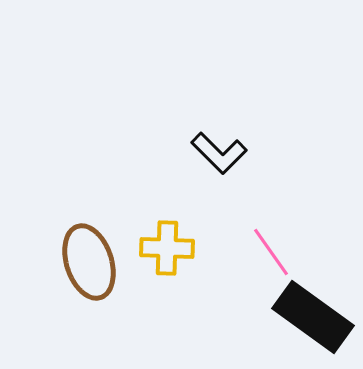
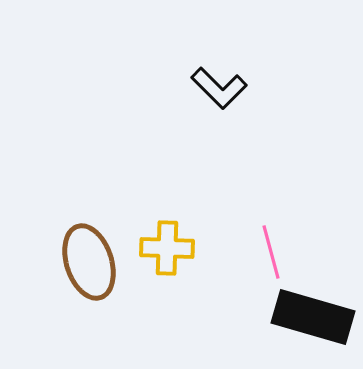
black L-shape: moved 65 px up
pink line: rotated 20 degrees clockwise
black rectangle: rotated 20 degrees counterclockwise
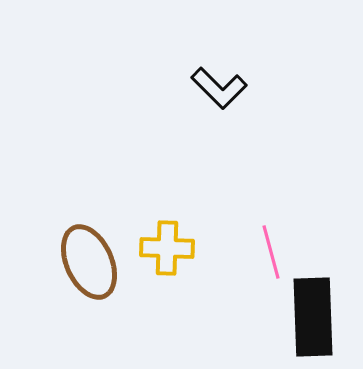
brown ellipse: rotated 6 degrees counterclockwise
black rectangle: rotated 72 degrees clockwise
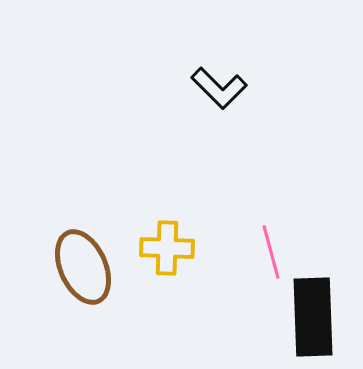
brown ellipse: moved 6 px left, 5 px down
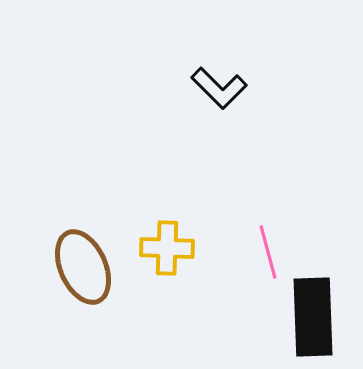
pink line: moved 3 px left
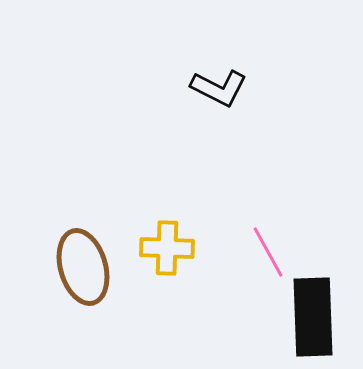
black L-shape: rotated 18 degrees counterclockwise
pink line: rotated 14 degrees counterclockwise
brown ellipse: rotated 8 degrees clockwise
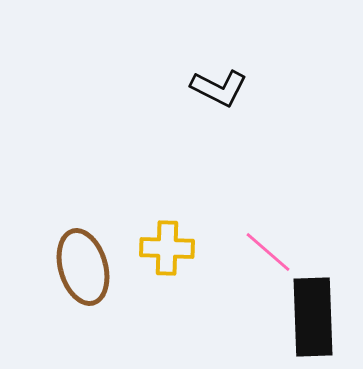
pink line: rotated 20 degrees counterclockwise
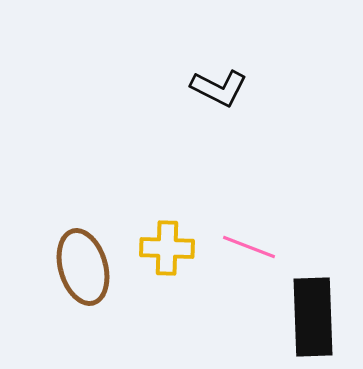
pink line: moved 19 px left, 5 px up; rotated 20 degrees counterclockwise
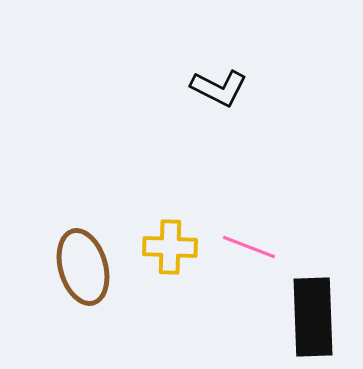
yellow cross: moved 3 px right, 1 px up
